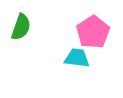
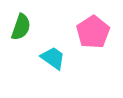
cyan trapezoid: moved 24 px left; rotated 28 degrees clockwise
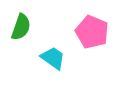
pink pentagon: moved 1 px left; rotated 16 degrees counterclockwise
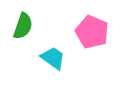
green semicircle: moved 2 px right, 1 px up
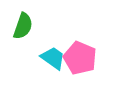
pink pentagon: moved 12 px left, 26 px down
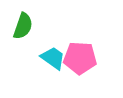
pink pentagon: rotated 20 degrees counterclockwise
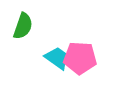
cyan trapezoid: moved 4 px right
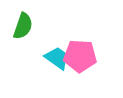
pink pentagon: moved 2 px up
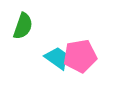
pink pentagon: rotated 12 degrees counterclockwise
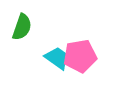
green semicircle: moved 1 px left, 1 px down
